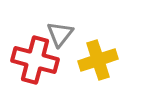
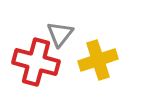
red cross: moved 1 px right, 2 px down
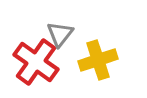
red cross: rotated 21 degrees clockwise
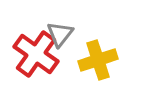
red cross: moved 8 px up
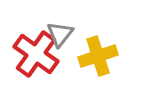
yellow cross: moved 4 px up
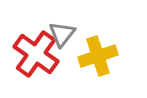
gray triangle: moved 2 px right
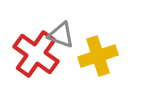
gray triangle: moved 1 px left, 1 px down; rotated 48 degrees counterclockwise
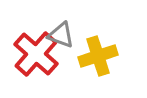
red cross: rotated 6 degrees clockwise
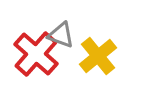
yellow cross: rotated 21 degrees counterclockwise
